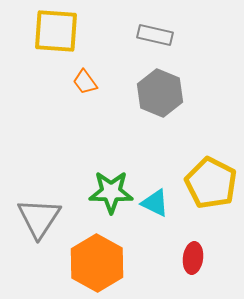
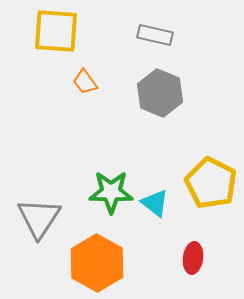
cyan triangle: rotated 12 degrees clockwise
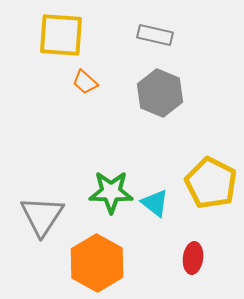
yellow square: moved 5 px right, 4 px down
orange trapezoid: rotated 12 degrees counterclockwise
gray triangle: moved 3 px right, 2 px up
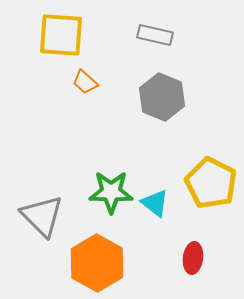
gray hexagon: moved 2 px right, 4 px down
gray triangle: rotated 18 degrees counterclockwise
